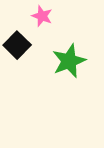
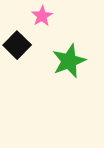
pink star: rotated 20 degrees clockwise
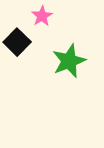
black square: moved 3 px up
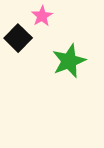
black square: moved 1 px right, 4 px up
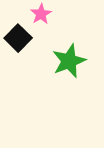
pink star: moved 1 px left, 2 px up
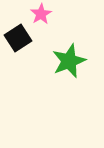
black square: rotated 12 degrees clockwise
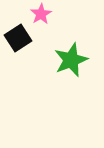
green star: moved 2 px right, 1 px up
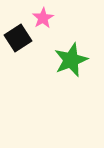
pink star: moved 2 px right, 4 px down
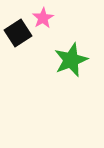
black square: moved 5 px up
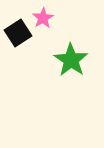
green star: rotated 16 degrees counterclockwise
